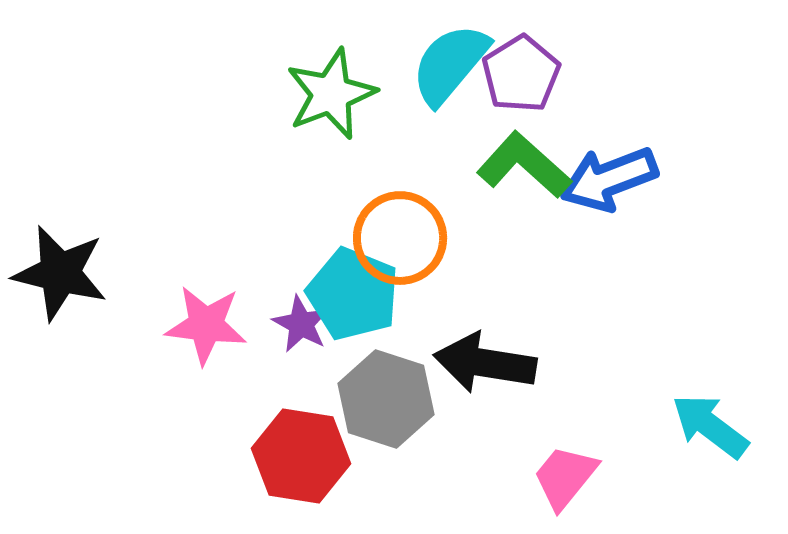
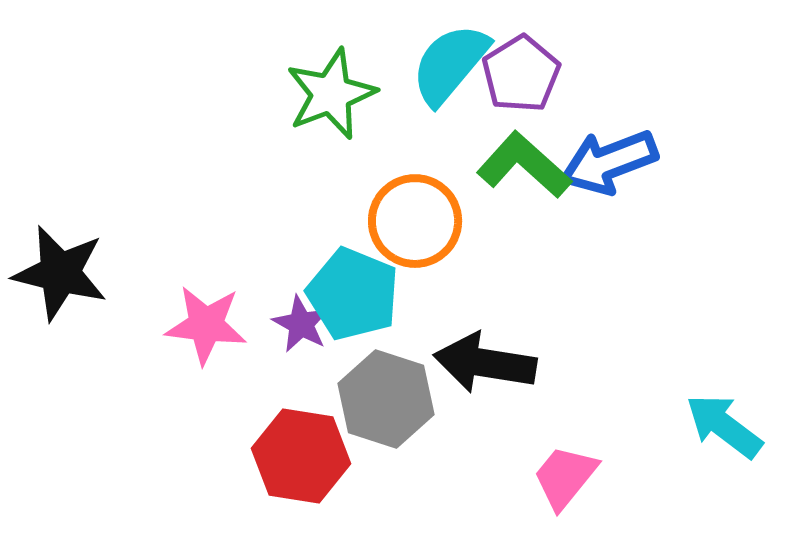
blue arrow: moved 17 px up
orange circle: moved 15 px right, 17 px up
cyan arrow: moved 14 px right
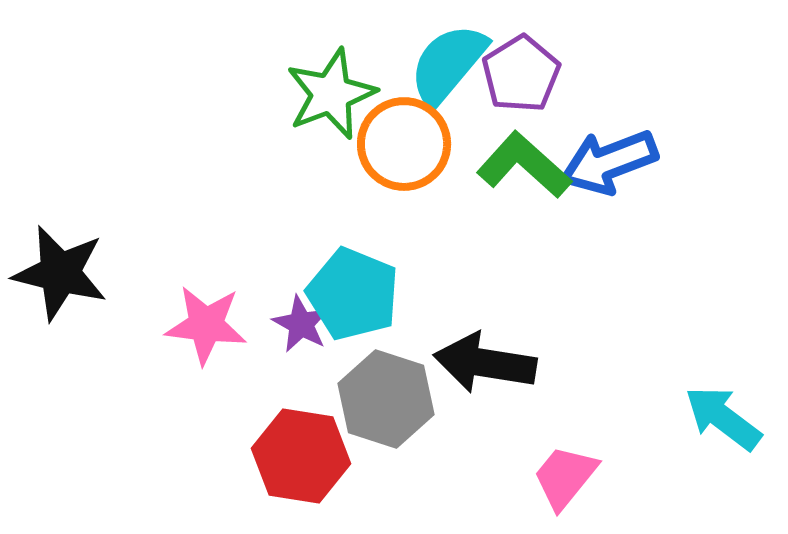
cyan semicircle: moved 2 px left
orange circle: moved 11 px left, 77 px up
cyan arrow: moved 1 px left, 8 px up
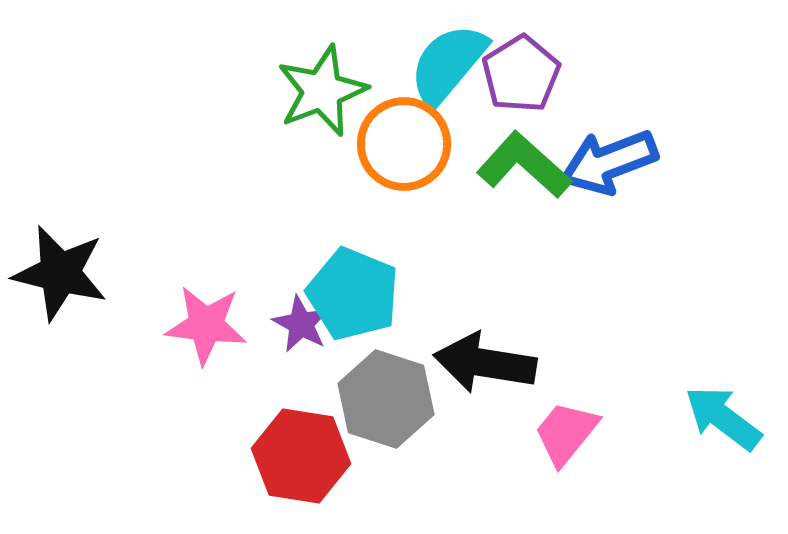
green star: moved 9 px left, 3 px up
pink trapezoid: moved 1 px right, 44 px up
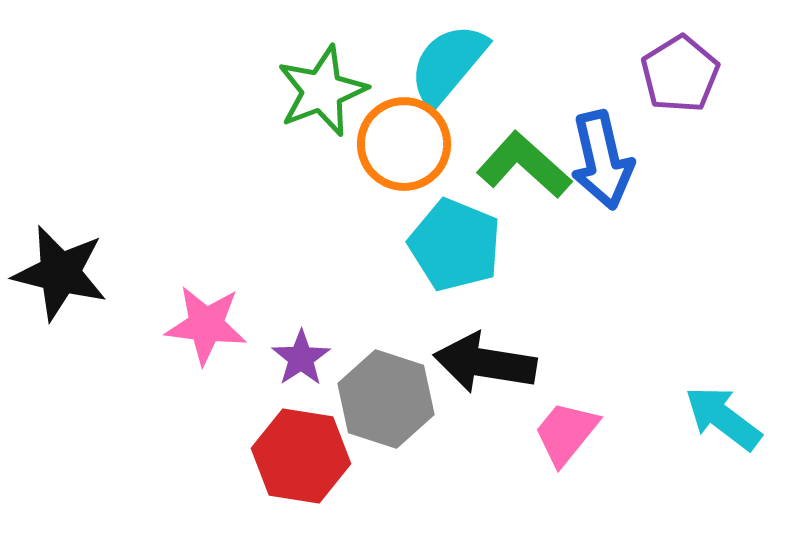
purple pentagon: moved 159 px right
blue arrow: moved 7 px left, 2 px up; rotated 82 degrees counterclockwise
cyan pentagon: moved 102 px right, 49 px up
purple star: moved 34 px down; rotated 10 degrees clockwise
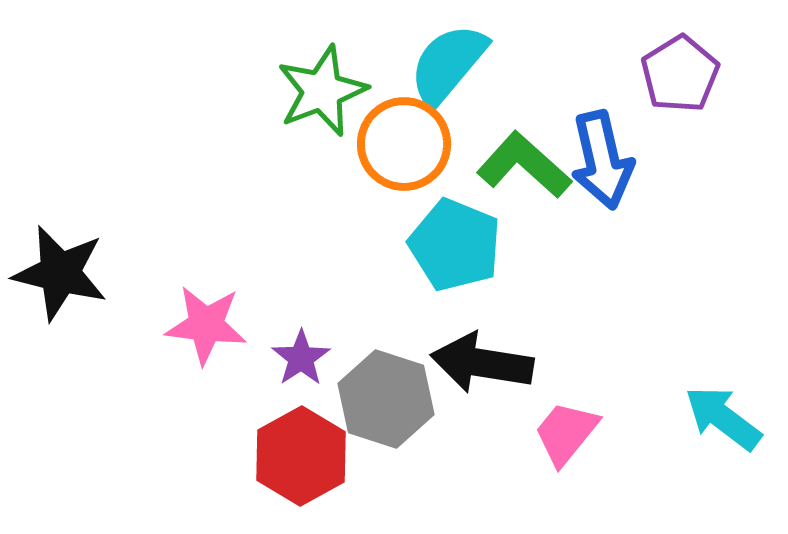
black arrow: moved 3 px left
red hexagon: rotated 22 degrees clockwise
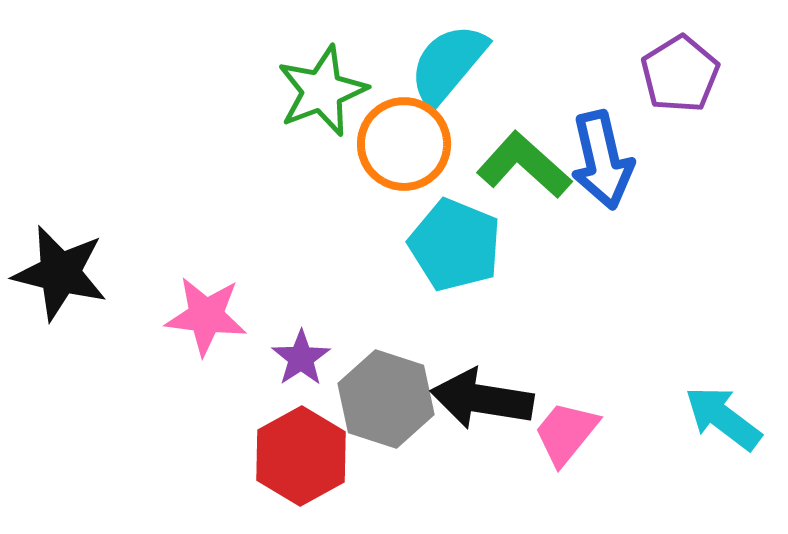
pink star: moved 9 px up
black arrow: moved 36 px down
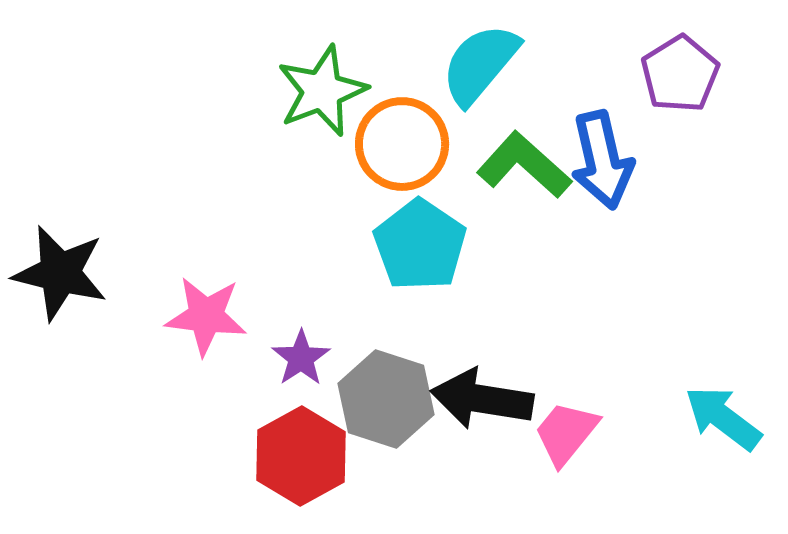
cyan semicircle: moved 32 px right
orange circle: moved 2 px left
cyan pentagon: moved 35 px left; rotated 12 degrees clockwise
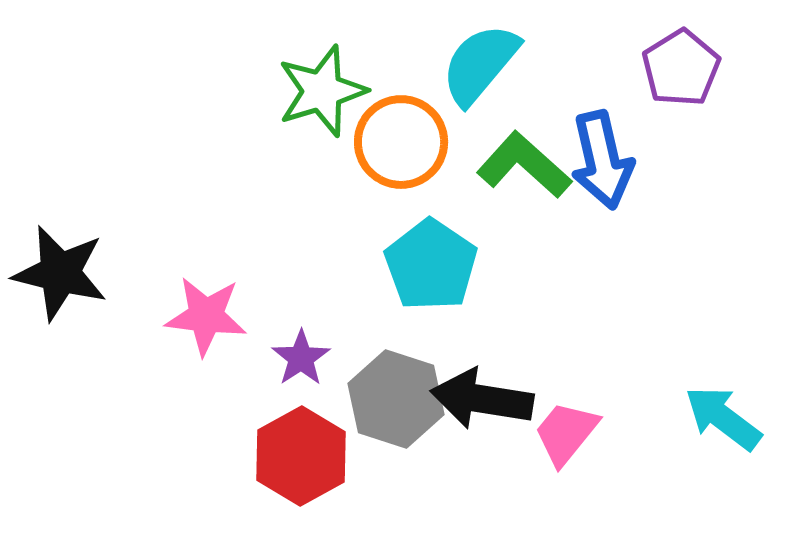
purple pentagon: moved 1 px right, 6 px up
green star: rotated 4 degrees clockwise
orange circle: moved 1 px left, 2 px up
cyan pentagon: moved 11 px right, 20 px down
gray hexagon: moved 10 px right
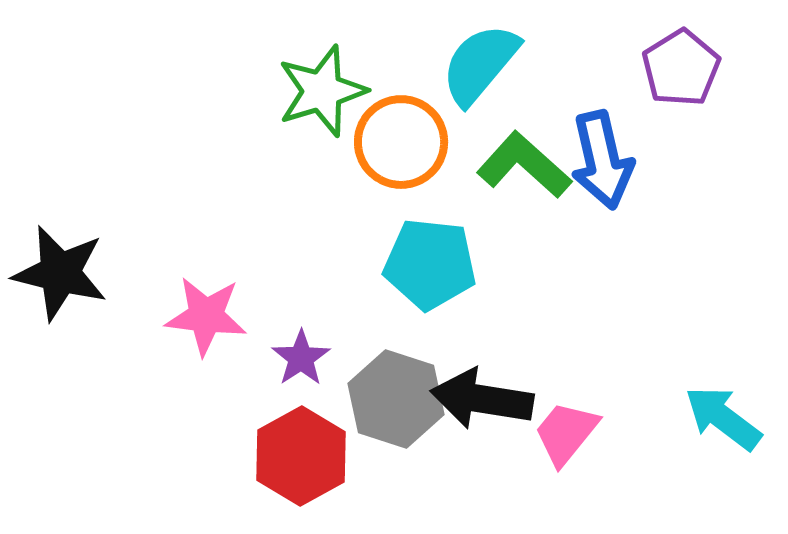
cyan pentagon: moved 1 px left, 1 px up; rotated 28 degrees counterclockwise
